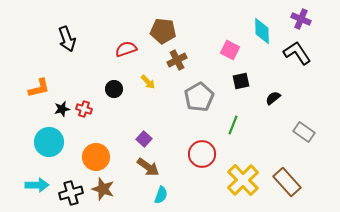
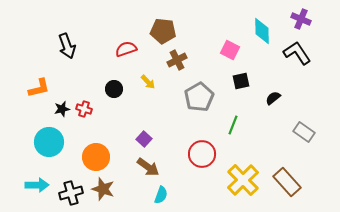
black arrow: moved 7 px down
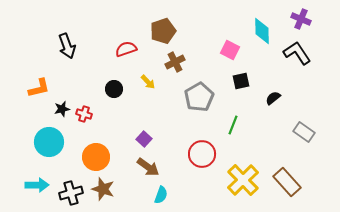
brown pentagon: rotated 25 degrees counterclockwise
brown cross: moved 2 px left, 2 px down
red cross: moved 5 px down
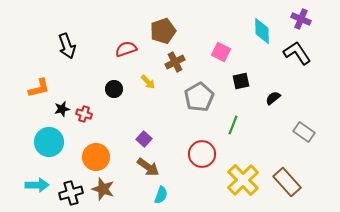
pink square: moved 9 px left, 2 px down
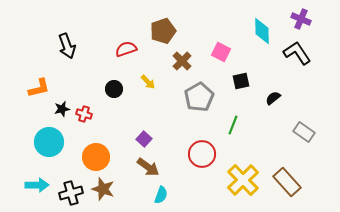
brown cross: moved 7 px right, 1 px up; rotated 18 degrees counterclockwise
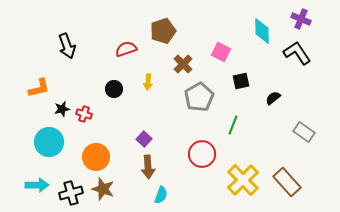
brown cross: moved 1 px right, 3 px down
yellow arrow: rotated 49 degrees clockwise
brown arrow: rotated 50 degrees clockwise
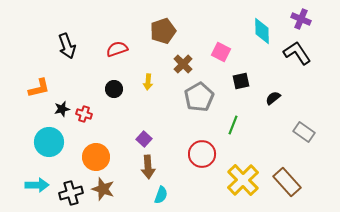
red semicircle: moved 9 px left
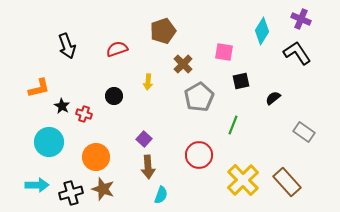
cyan diamond: rotated 32 degrees clockwise
pink square: moved 3 px right; rotated 18 degrees counterclockwise
black circle: moved 7 px down
black star: moved 3 px up; rotated 28 degrees counterclockwise
red circle: moved 3 px left, 1 px down
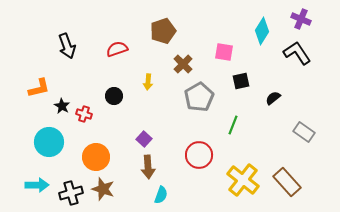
yellow cross: rotated 8 degrees counterclockwise
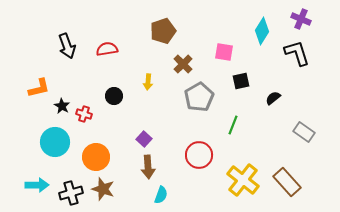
red semicircle: moved 10 px left; rotated 10 degrees clockwise
black L-shape: rotated 16 degrees clockwise
cyan circle: moved 6 px right
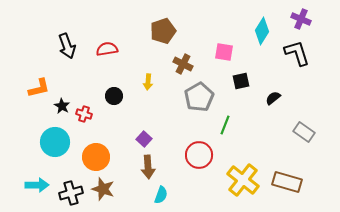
brown cross: rotated 18 degrees counterclockwise
green line: moved 8 px left
brown rectangle: rotated 32 degrees counterclockwise
